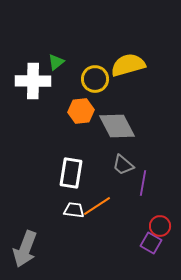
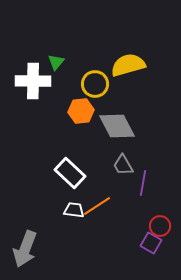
green triangle: rotated 12 degrees counterclockwise
yellow circle: moved 5 px down
gray trapezoid: rotated 20 degrees clockwise
white rectangle: moved 1 px left; rotated 56 degrees counterclockwise
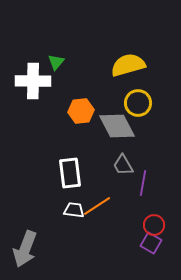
yellow circle: moved 43 px right, 19 px down
white rectangle: rotated 40 degrees clockwise
red circle: moved 6 px left, 1 px up
